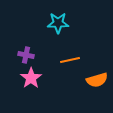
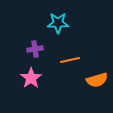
purple cross: moved 9 px right, 6 px up; rotated 21 degrees counterclockwise
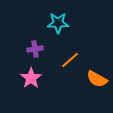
orange line: rotated 30 degrees counterclockwise
orange semicircle: moved 1 px up; rotated 45 degrees clockwise
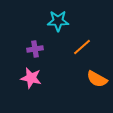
cyan star: moved 2 px up
orange line: moved 12 px right, 13 px up
pink star: rotated 25 degrees counterclockwise
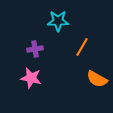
orange line: rotated 18 degrees counterclockwise
